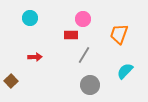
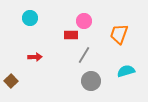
pink circle: moved 1 px right, 2 px down
cyan semicircle: moved 1 px right; rotated 30 degrees clockwise
gray circle: moved 1 px right, 4 px up
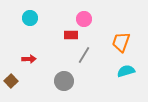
pink circle: moved 2 px up
orange trapezoid: moved 2 px right, 8 px down
red arrow: moved 6 px left, 2 px down
gray circle: moved 27 px left
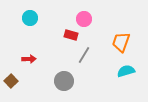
red rectangle: rotated 16 degrees clockwise
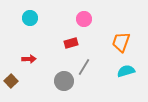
red rectangle: moved 8 px down; rotated 32 degrees counterclockwise
gray line: moved 12 px down
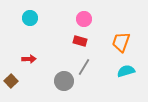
red rectangle: moved 9 px right, 2 px up; rotated 32 degrees clockwise
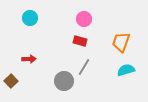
cyan semicircle: moved 1 px up
